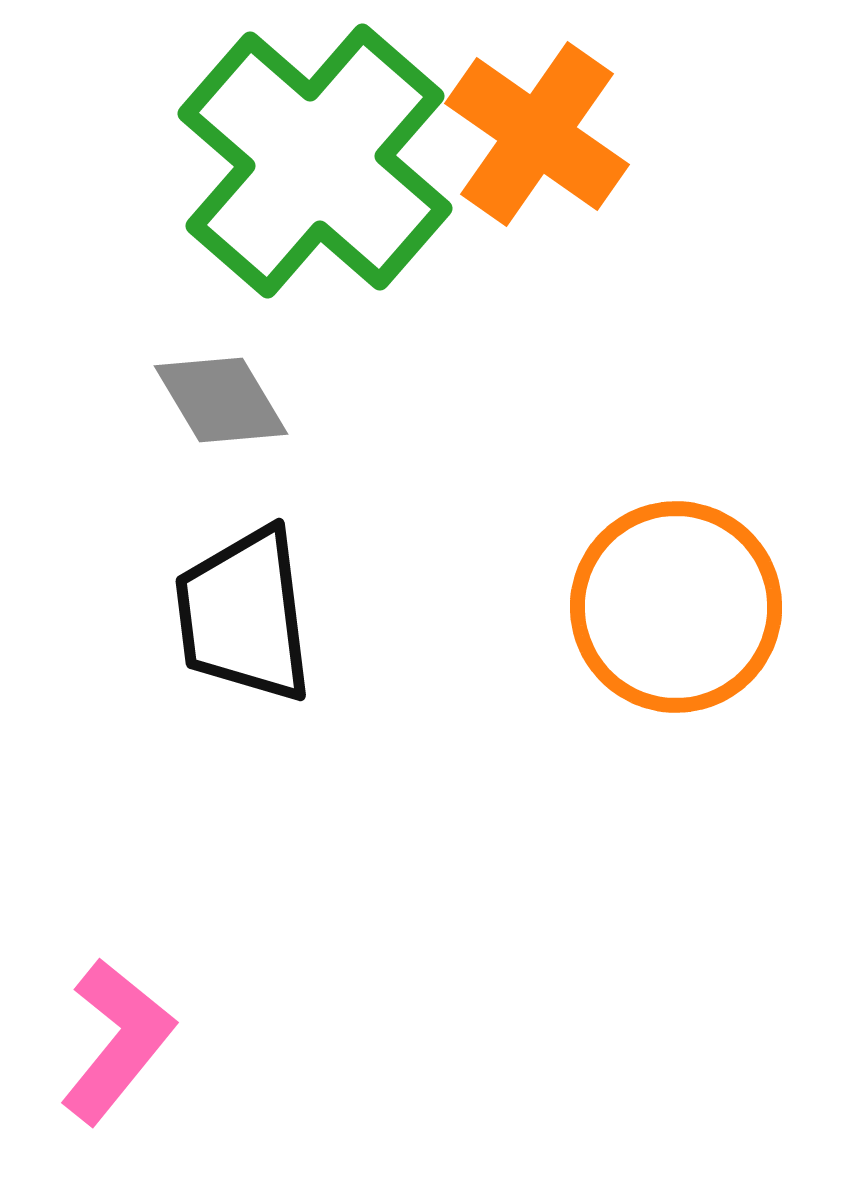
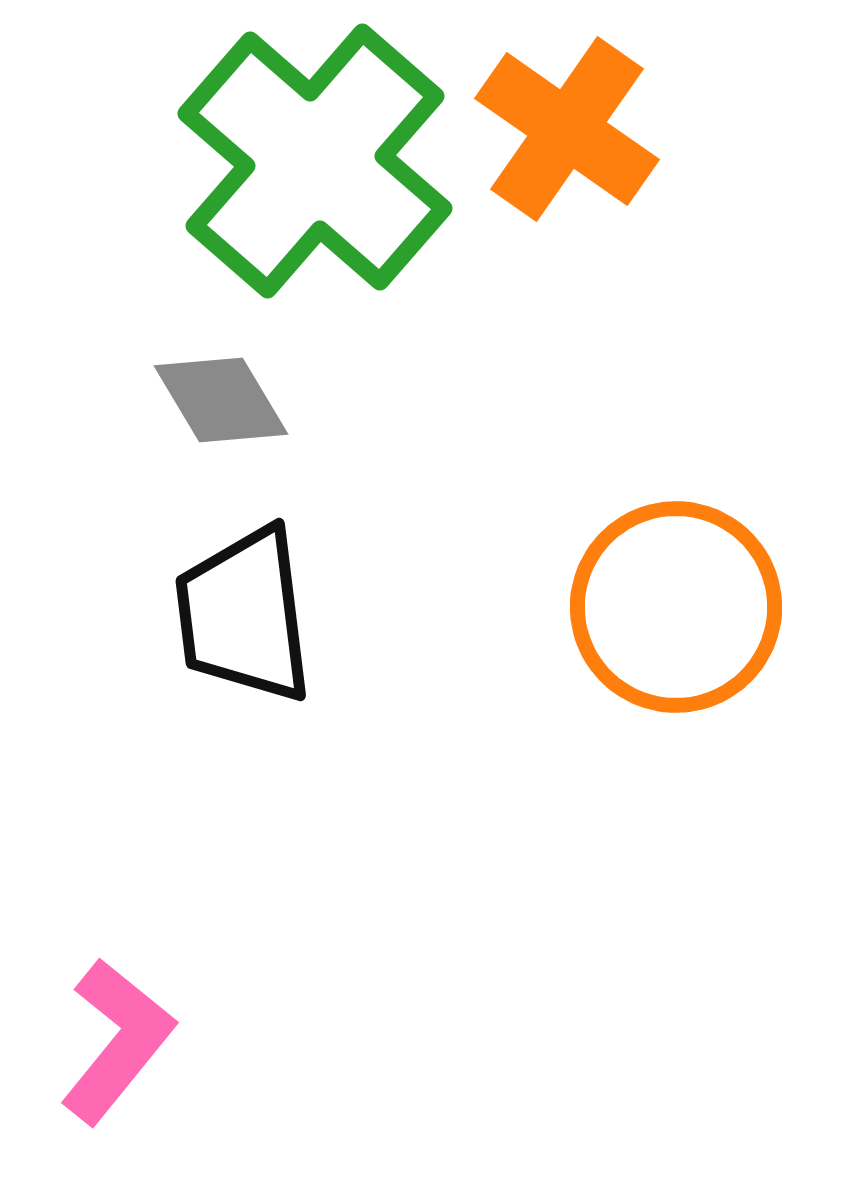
orange cross: moved 30 px right, 5 px up
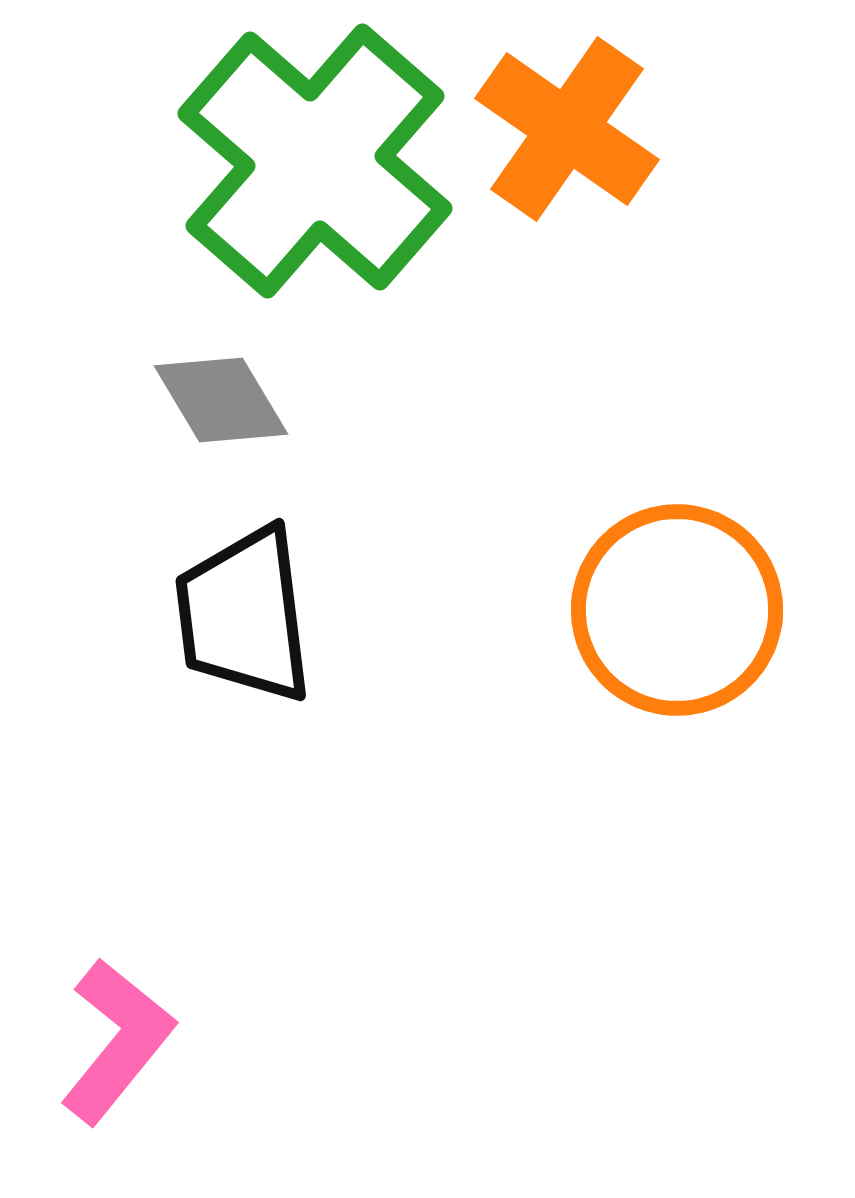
orange circle: moved 1 px right, 3 px down
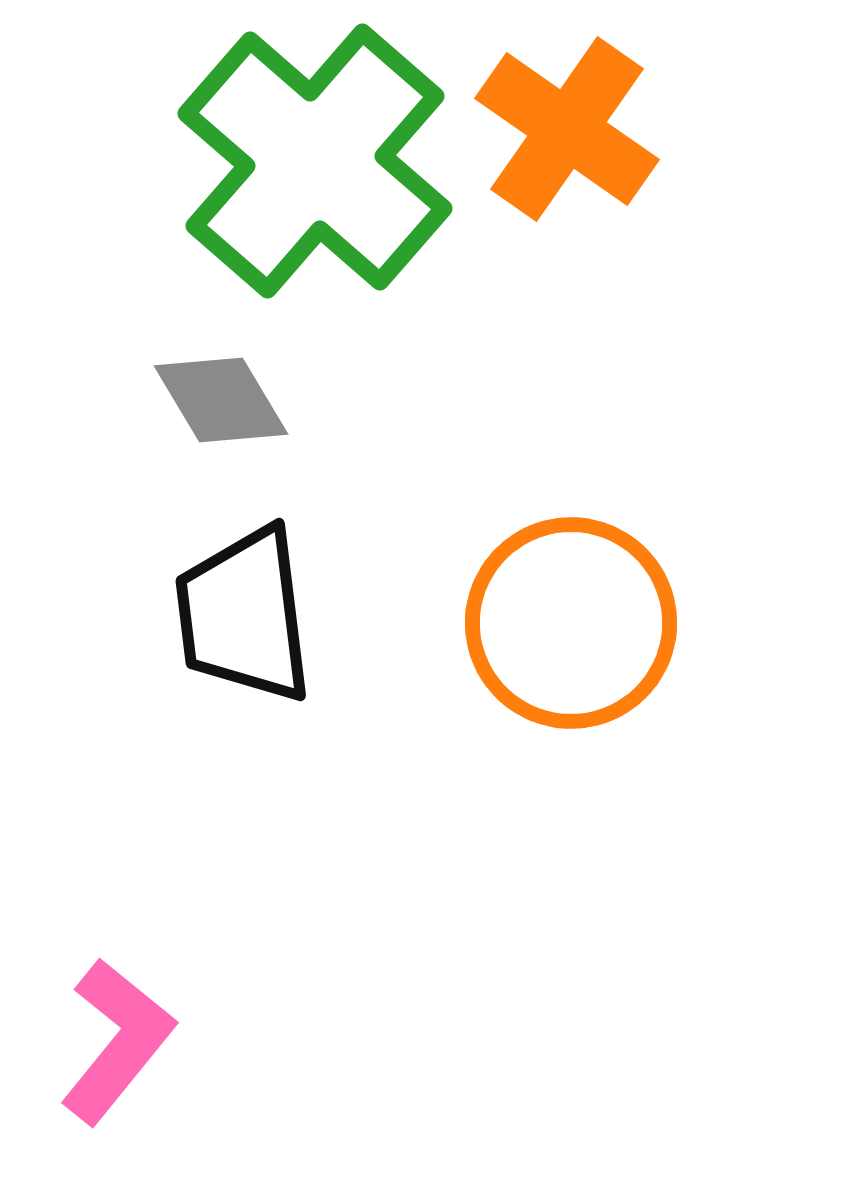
orange circle: moved 106 px left, 13 px down
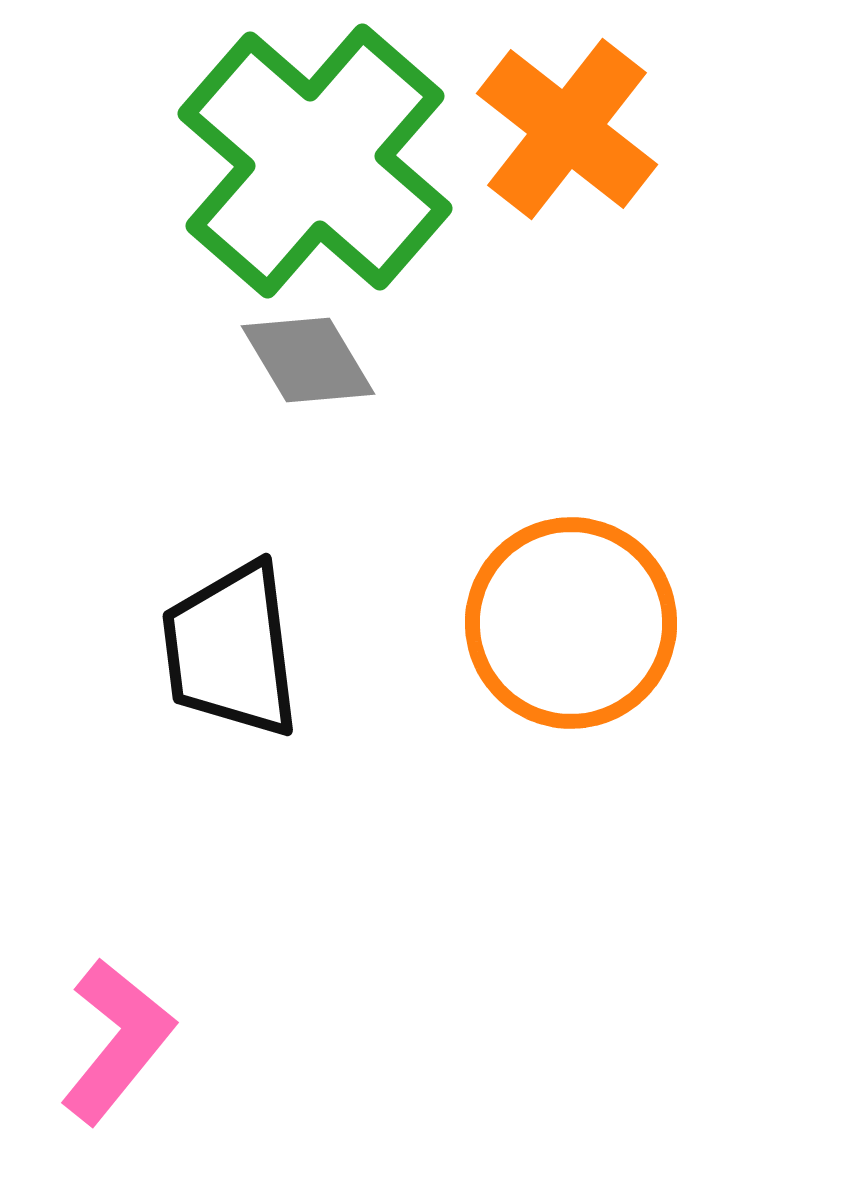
orange cross: rotated 3 degrees clockwise
gray diamond: moved 87 px right, 40 px up
black trapezoid: moved 13 px left, 35 px down
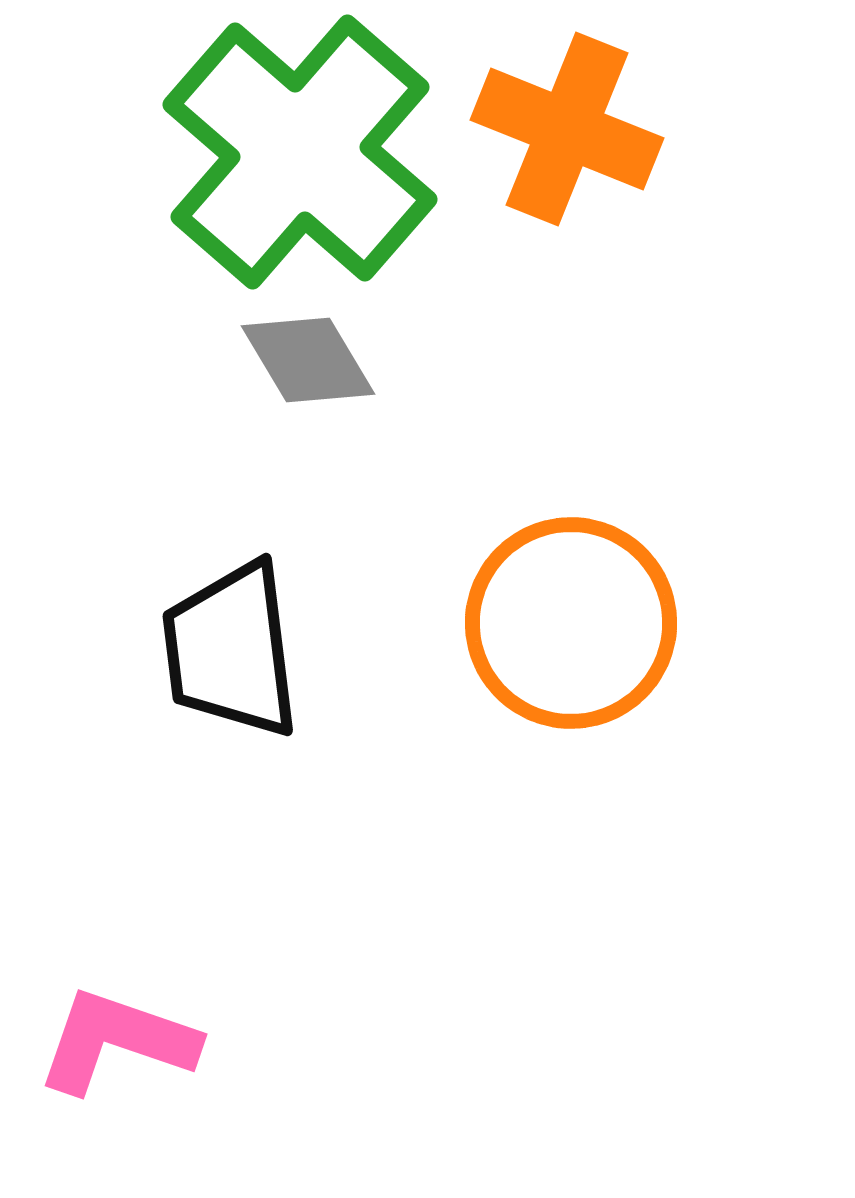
orange cross: rotated 16 degrees counterclockwise
green cross: moved 15 px left, 9 px up
pink L-shape: rotated 110 degrees counterclockwise
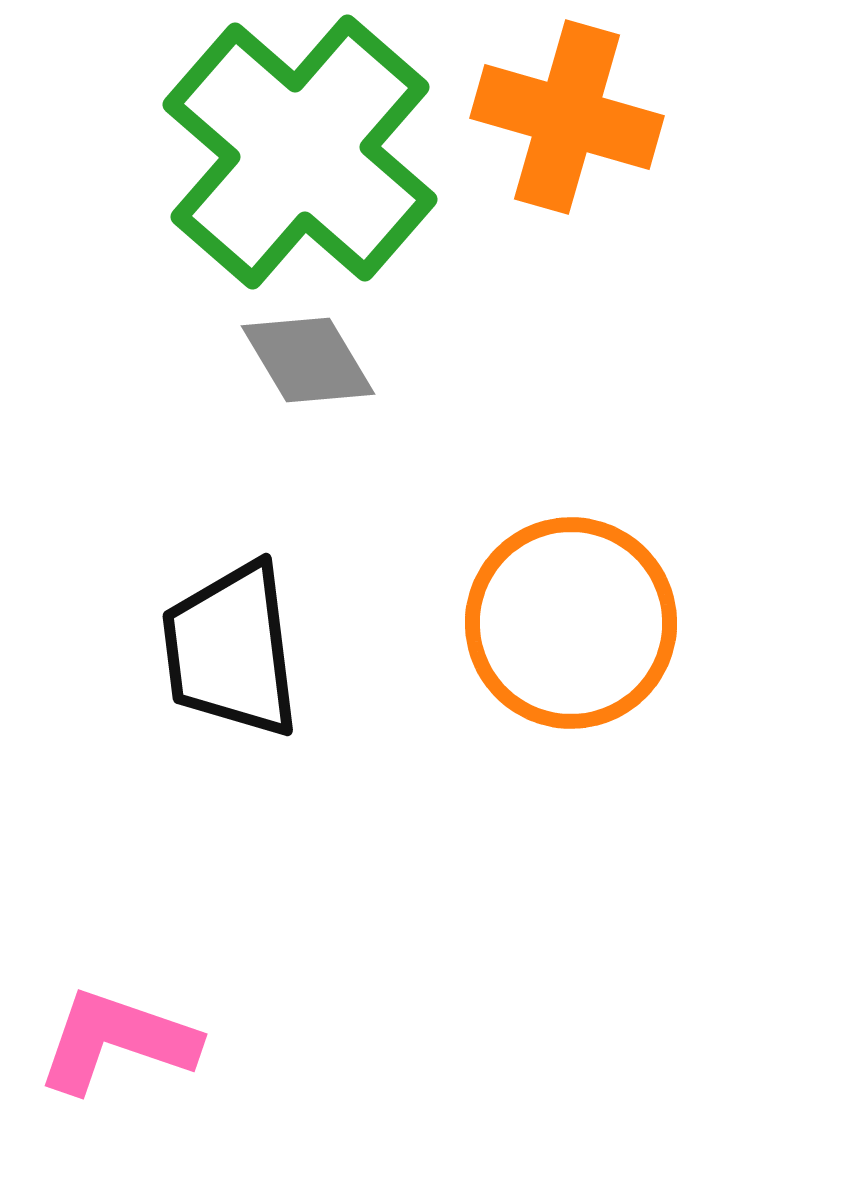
orange cross: moved 12 px up; rotated 6 degrees counterclockwise
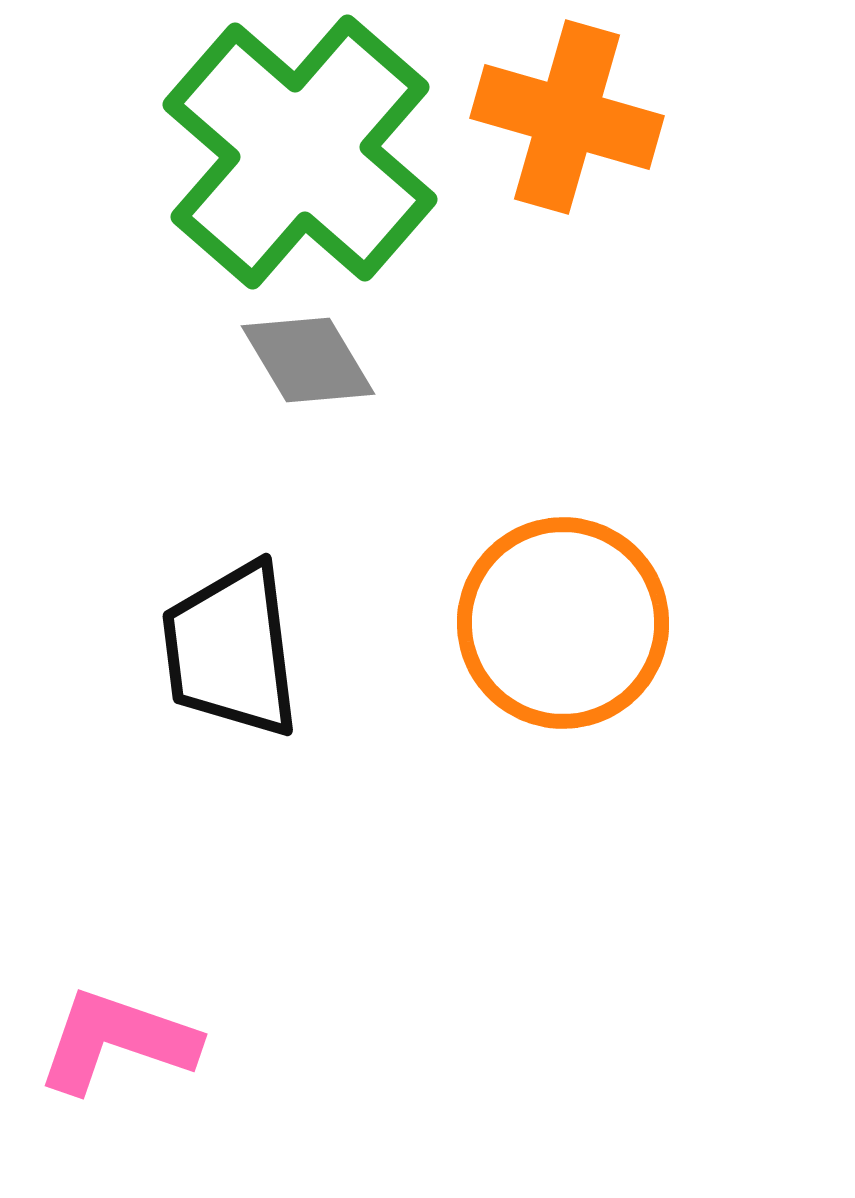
orange circle: moved 8 px left
